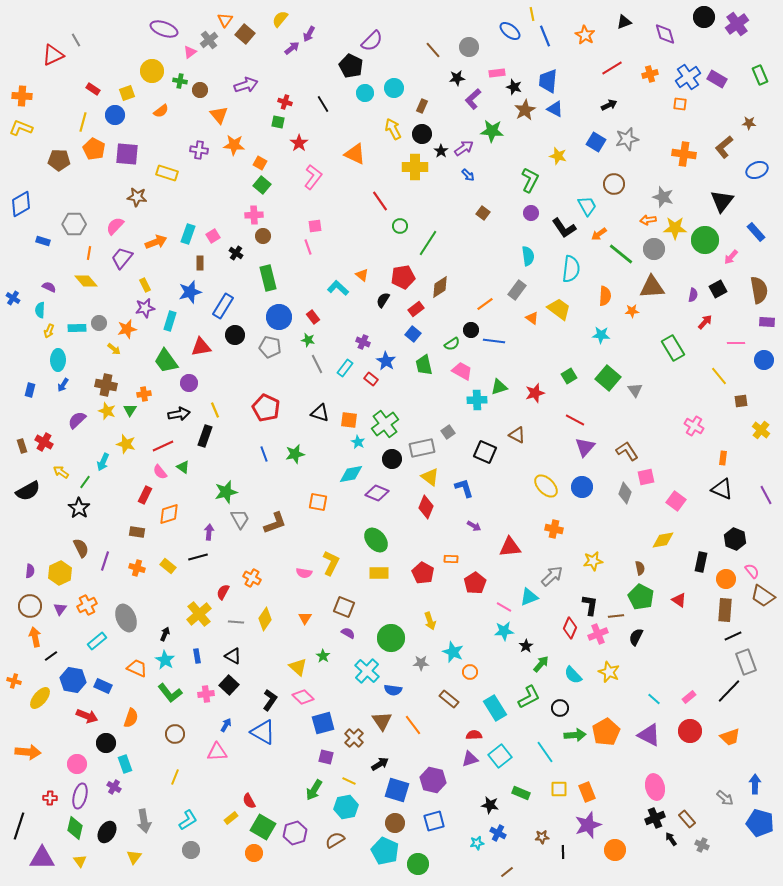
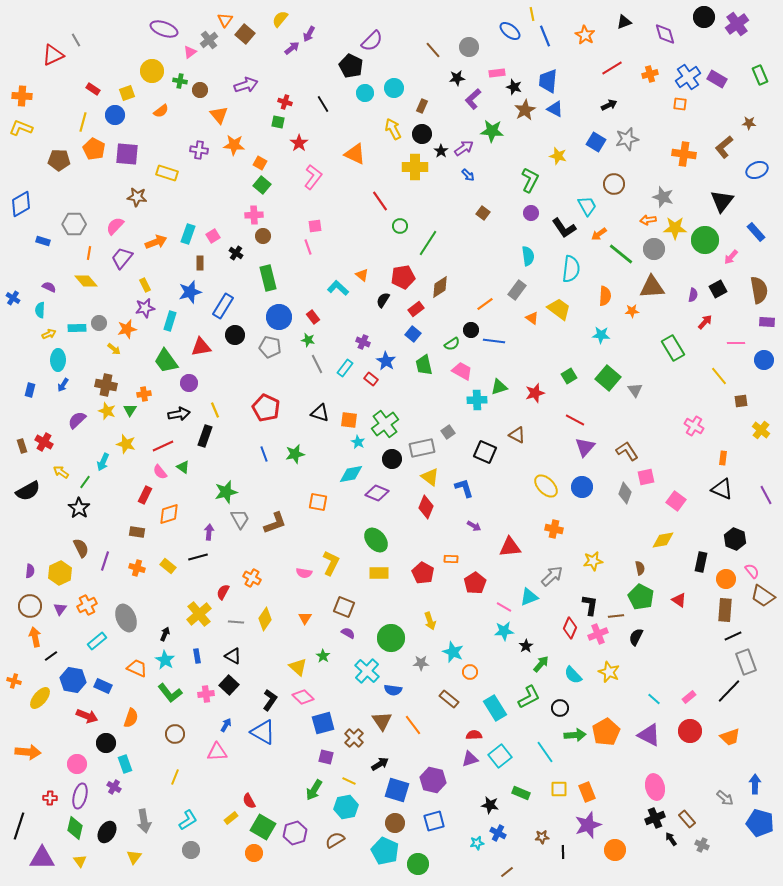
yellow arrow at (49, 331): moved 3 px down; rotated 136 degrees counterclockwise
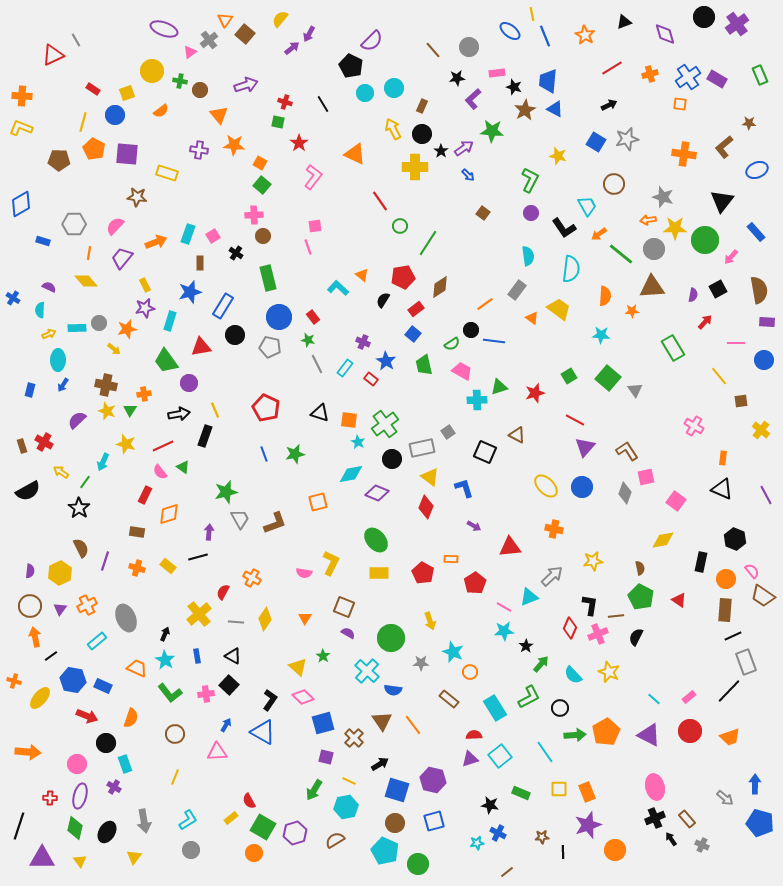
orange square at (318, 502): rotated 24 degrees counterclockwise
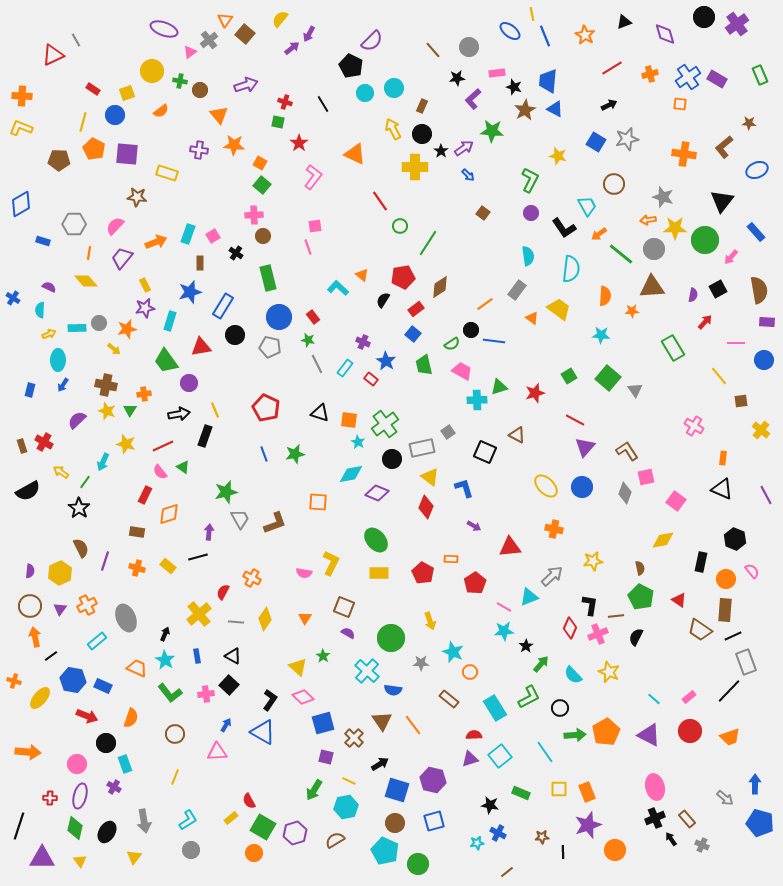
orange square at (318, 502): rotated 18 degrees clockwise
brown trapezoid at (763, 596): moved 63 px left, 34 px down
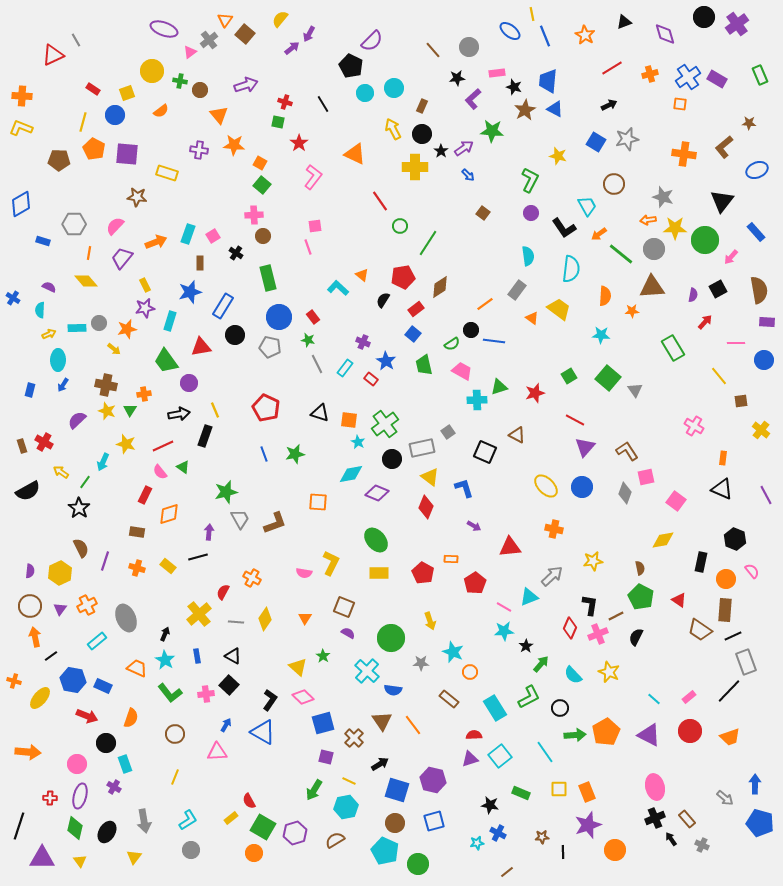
brown line at (616, 616): rotated 21 degrees counterclockwise
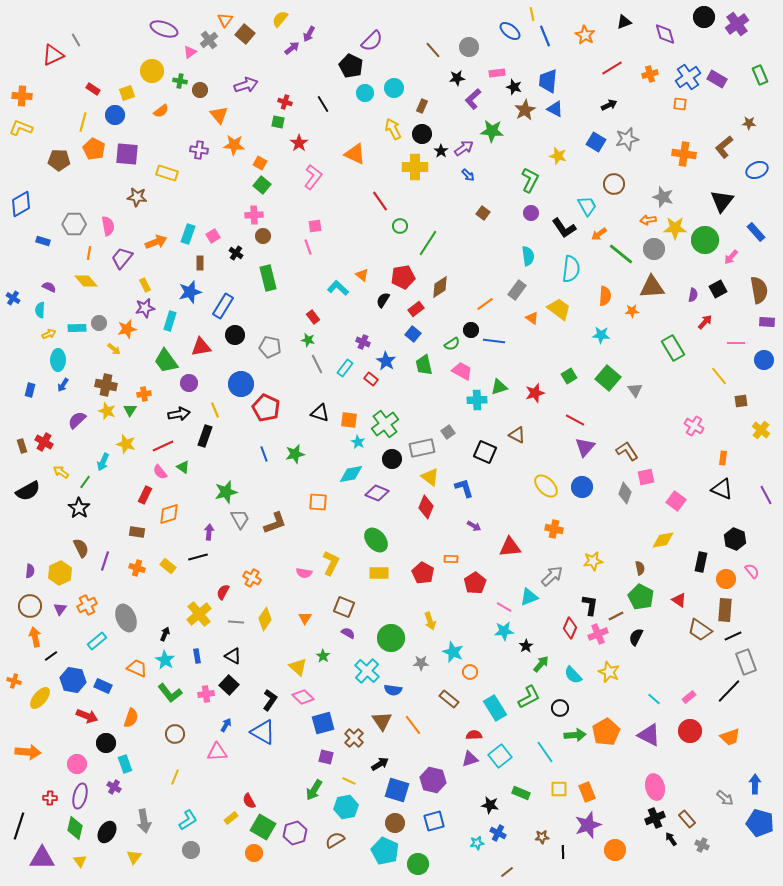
pink semicircle at (115, 226): moved 7 px left; rotated 126 degrees clockwise
blue circle at (279, 317): moved 38 px left, 67 px down
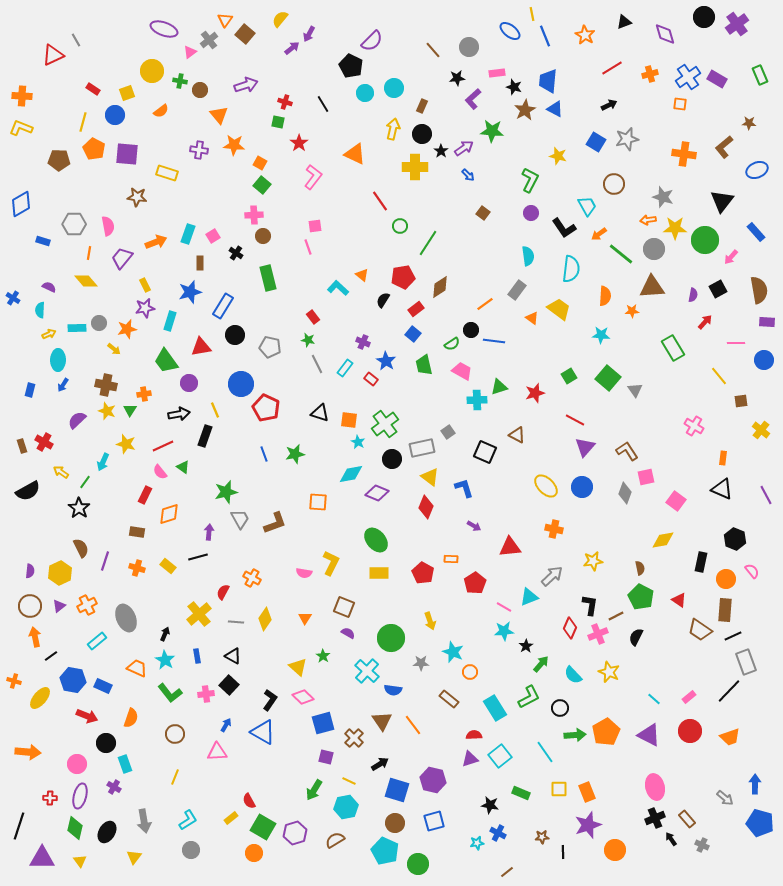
yellow arrow at (393, 129): rotated 40 degrees clockwise
purple triangle at (60, 609): moved 1 px left, 3 px up; rotated 16 degrees clockwise
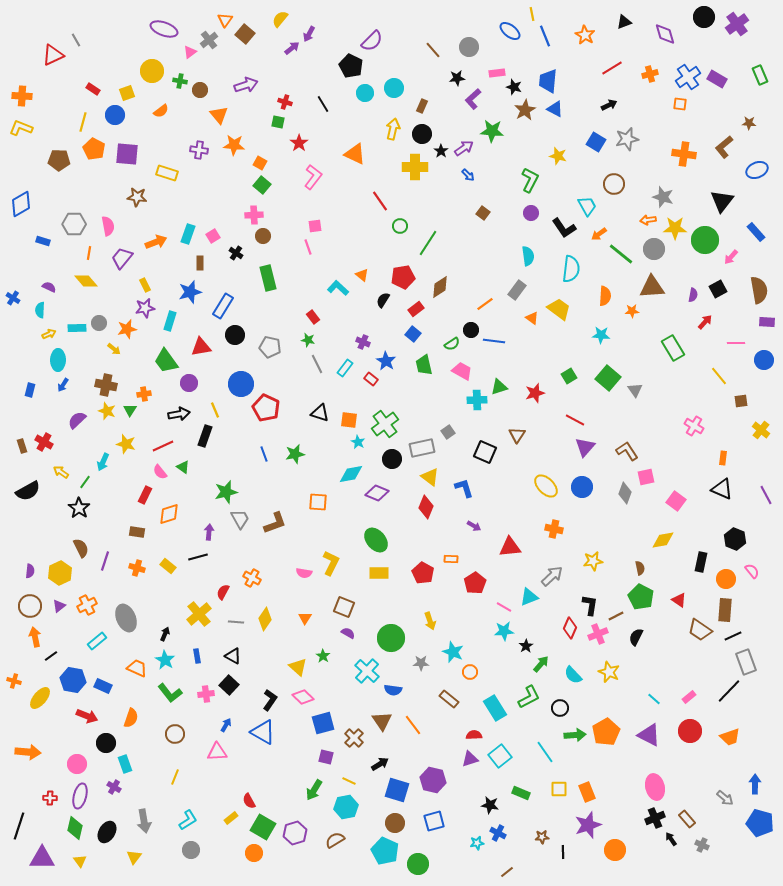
brown triangle at (517, 435): rotated 36 degrees clockwise
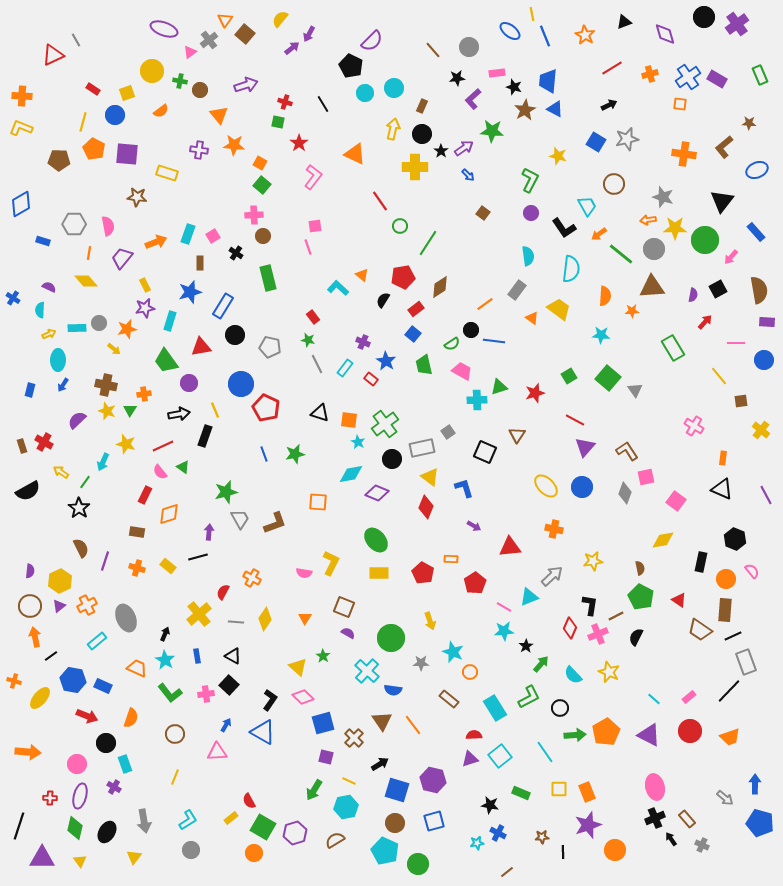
yellow hexagon at (60, 573): moved 8 px down
